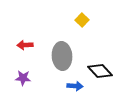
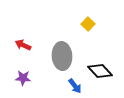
yellow square: moved 6 px right, 4 px down
red arrow: moved 2 px left; rotated 28 degrees clockwise
blue arrow: rotated 49 degrees clockwise
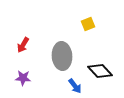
yellow square: rotated 24 degrees clockwise
red arrow: rotated 84 degrees counterclockwise
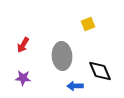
black diamond: rotated 20 degrees clockwise
blue arrow: rotated 126 degrees clockwise
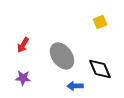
yellow square: moved 12 px right, 2 px up
gray ellipse: rotated 32 degrees counterclockwise
black diamond: moved 2 px up
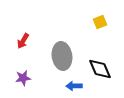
red arrow: moved 4 px up
gray ellipse: rotated 28 degrees clockwise
purple star: rotated 14 degrees counterclockwise
blue arrow: moved 1 px left
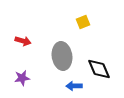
yellow square: moved 17 px left
red arrow: rotated 105 degrees counterclockwise
black diamond: moved 1 px left
purple star: moved 1 px left
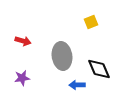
yellow square: moved 8 px right
blue arrow: moved 3 px right, 1 px up
